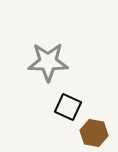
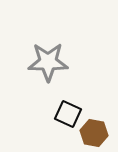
black square: moved 7 px down
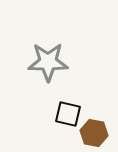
black square: rotated 12 degrees counterclockwise
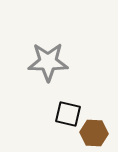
brown hexagon: rotated 8 degrees counterclockwise
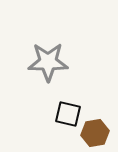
brown hexagon: moved 1 px right; rotated 12 degrees counterclockwise
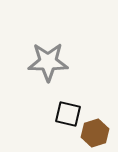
brown hexagon: rotated 8 degrees counterclockwise
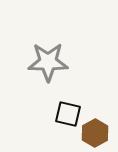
brown hexagon: rotated 12 degrees counterclockwise
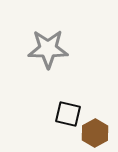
gray star: moved 13 px up
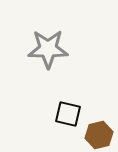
brown hexagon: moved 4 px right, 2 px down; rotated 16 degrees clockwise
